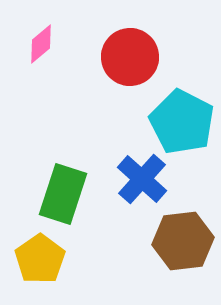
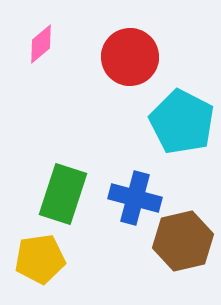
blue cross: moved 7 px left, 19 px down; rotated 27 degrees counterclockwise
brown hexagon: rotated 6 degrees counterclockwise
yellow pentagon: rotated 27 degrees clockwise
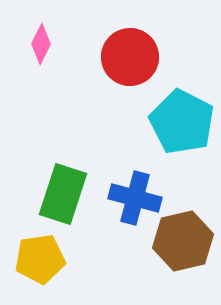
pink diamond: rotated 24 degrees counterclockwise
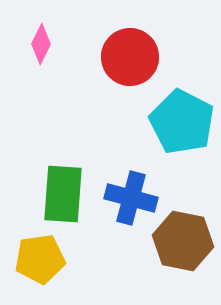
green rectangle: rotated 14 degrees counterclockwise
blue cross: moved 4 px left
brown hexagon: rotated 24 degrees clockwise
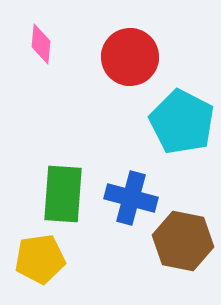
pink diamond: rotated 21 degrees counterclockwise
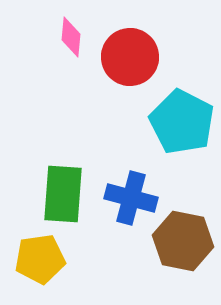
pink diamond: moved 30 px right, 7 px up
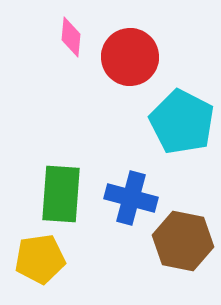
green rectangle: moved 2 px left
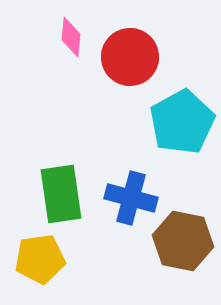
cyan pentagon: rotated 16 degrees clockwise
green rectangle: rotated 12 degrees counterclockwise
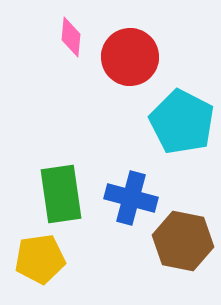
cyan pentagon: rotated 16 degrees counterclockwise
